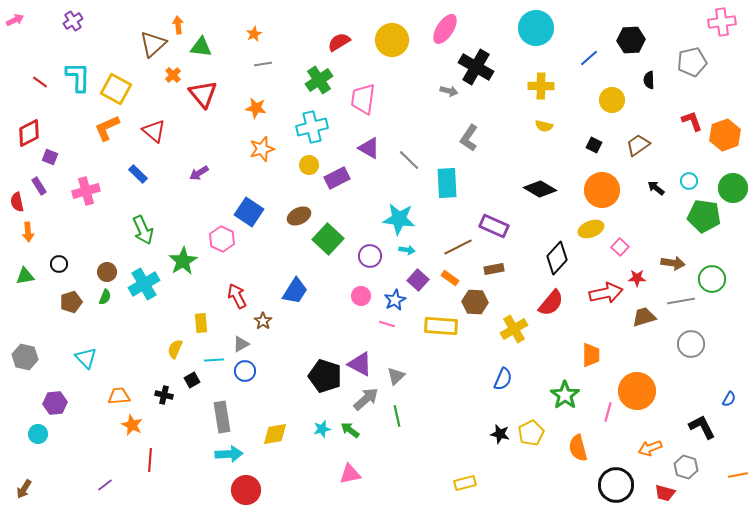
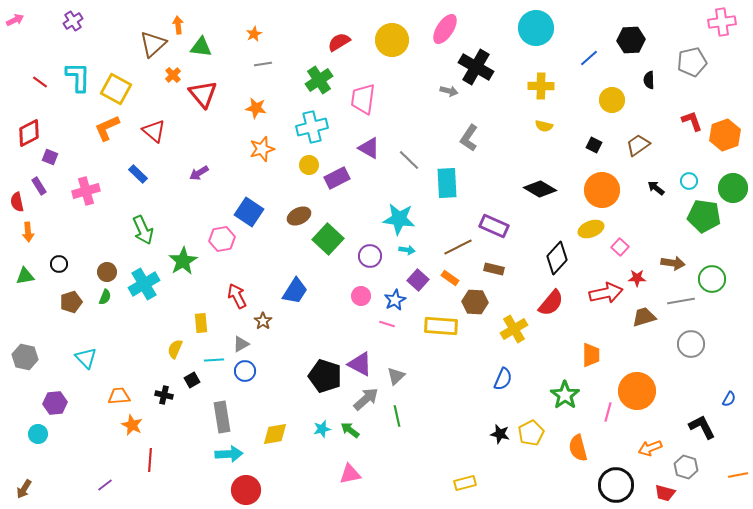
pink hexagon at (222, 239): rotated 25 degrees clockwise
brown rectangle at (494, 269): rotated 24 degrees clockwise
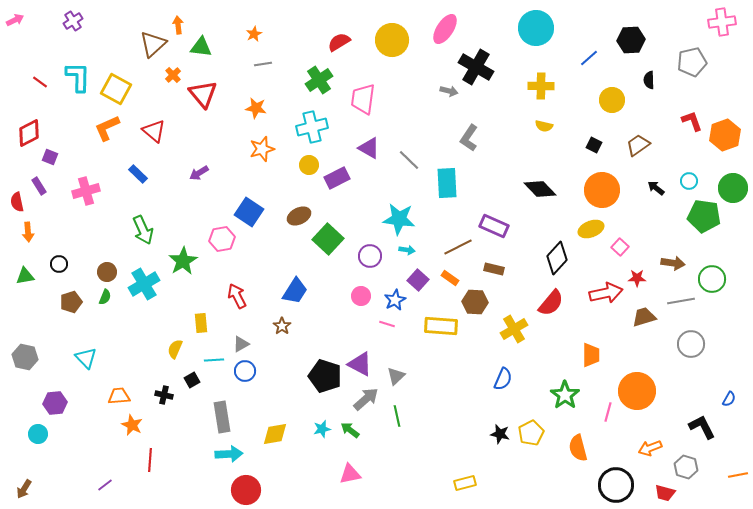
black diamond at (540, 189): rotated 16 degrees clockwise
brown star at (263, 321): moved 19 px right, 5 px down
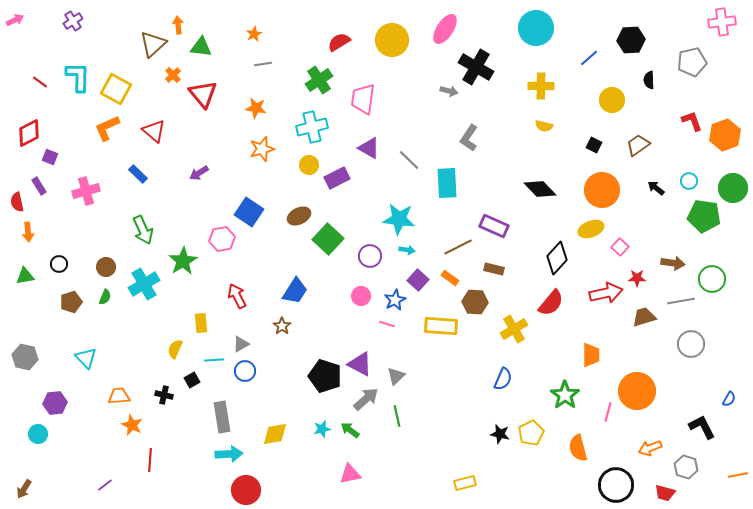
brown circle at (107, 272): moved 1 px left, 5 px up
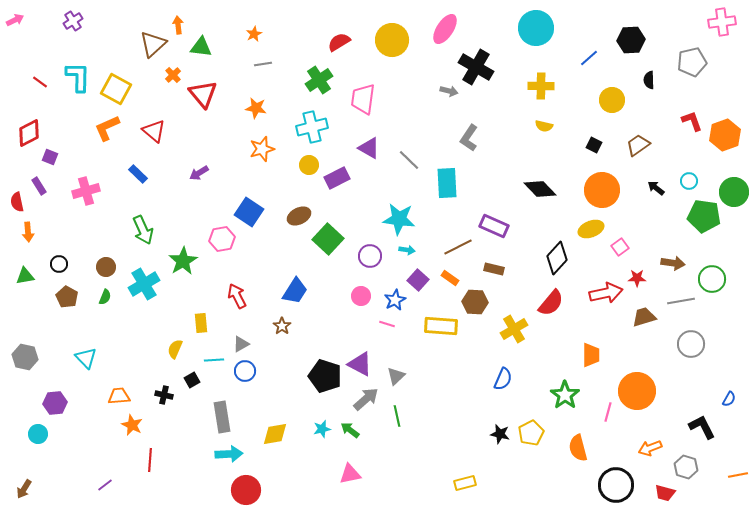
green circle at (733, 188): moved 1 px right, 4 px down
pink square at (620, 247): rotated 12 degrees clockwise
brown pentagon at (71, 302): moved 4 px left, 5 px up; rotated 25 degrees counterclockwise
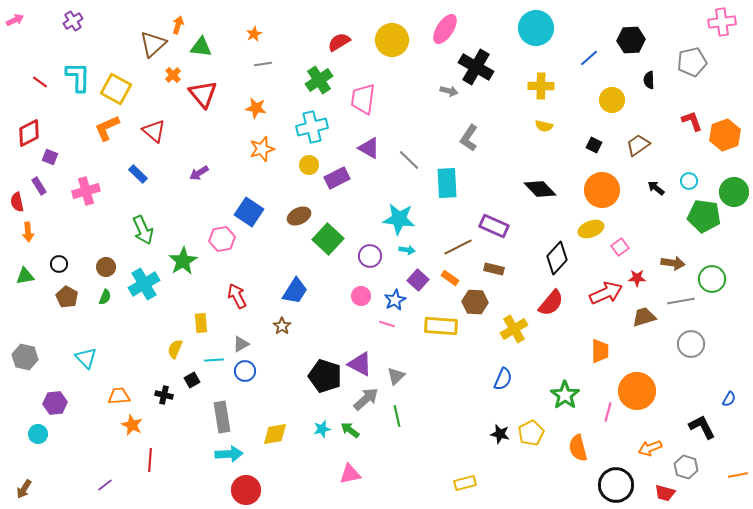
orange arrow at (178, 25): rotated 24 degrees clockwise
red arrow at (606, 293): rotated 12 degrees counterclockwise
orange trapezoid at (591, 355): moved 9 px right, 4 px up
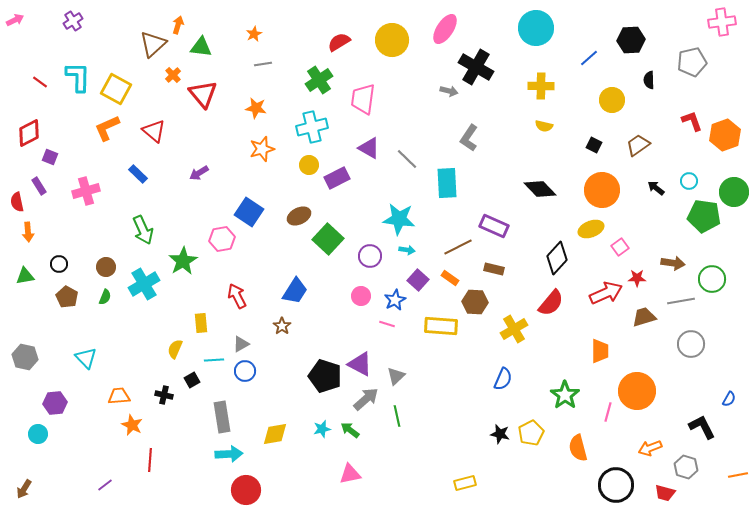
gray line at (409, 160): moved 2 px left, 1 px up
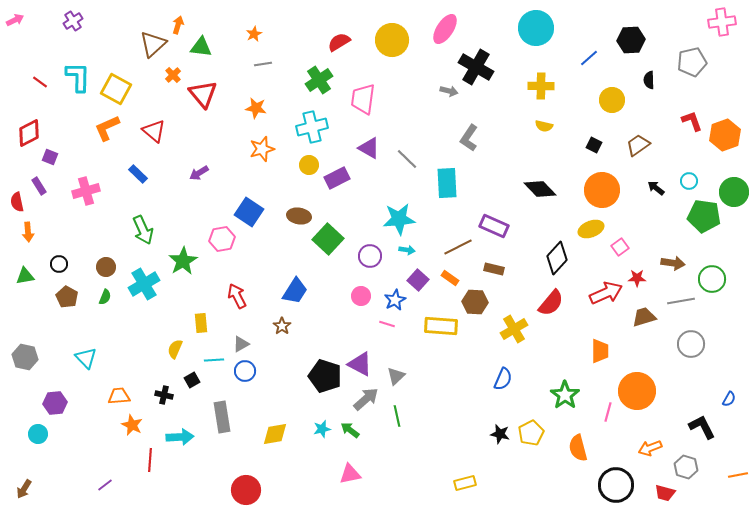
brown ellipse at (299, 216): rotated 35 degrees clockwise
cyan star at (399, 219): rotated 12 degrees counterclockwise
cyan arrow at (229, 454): moved 49 px left, 17 px up
